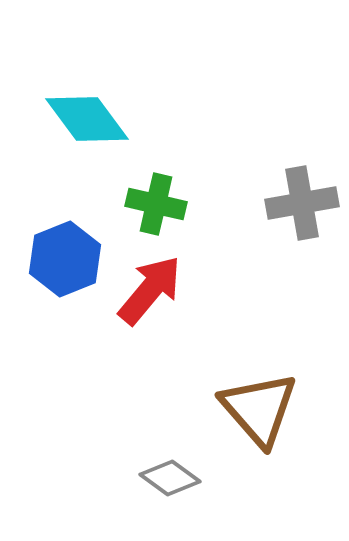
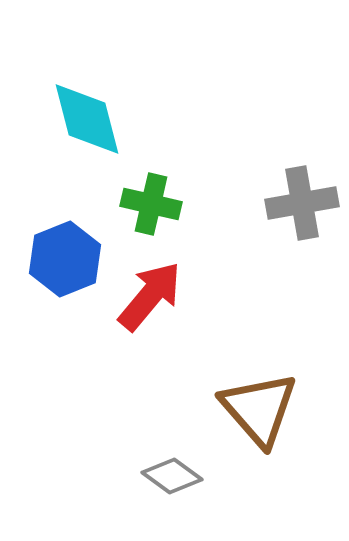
cyan diamond: rotated 22 degrees clockwise
green cross: moved 5 px left
red arrow: moved 6 px down
gray diamond: moved 2 px right, 2 px up
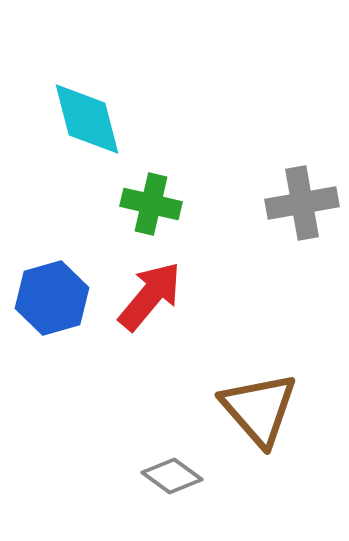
blue hexagon: moved 13 px left, 39 px down; rotated 6 degrees clockwise
